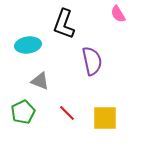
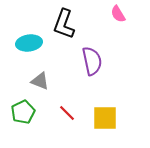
cyan ellipse: moved 1 px right, 2 px up
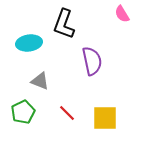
pink semicircle: moved 4 px right
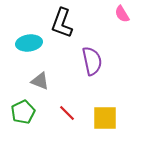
black L-shape: moved 2 px left, 1 px up
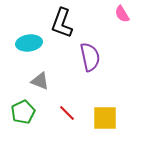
purple semicircle: moved 2 px left, 4 px up
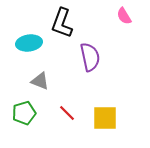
pink semicircle: moved 2 px right, 2 px down
green pentagon: moved 1 px right, 1 px down; rotated 10 degrees clockwise
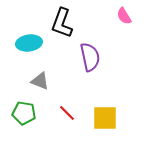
green pentagon: rotated 25 degrees clockwise
